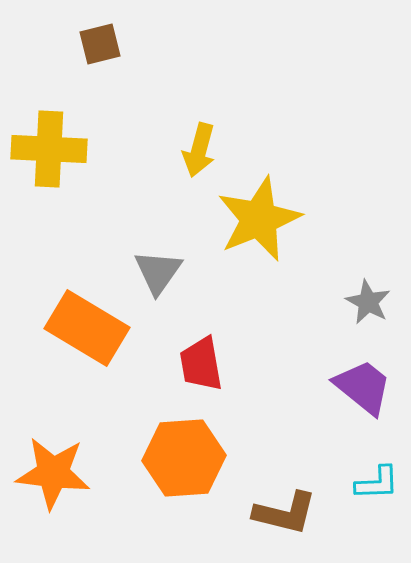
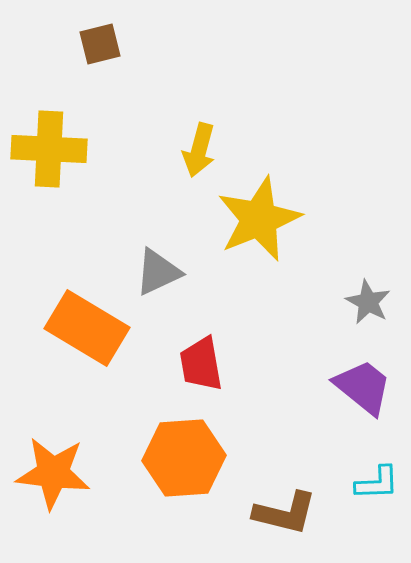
gray triangle: rotated 30 degrees clockwise
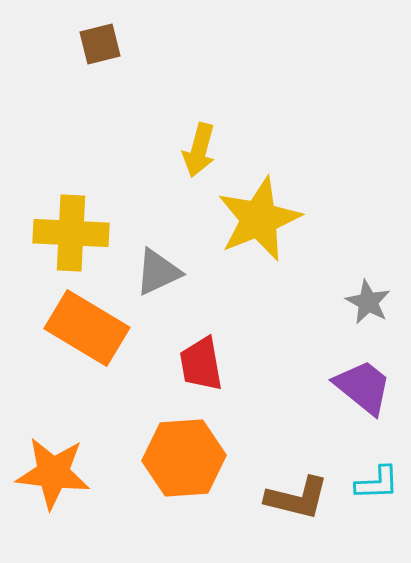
yellow cross: moved 22 px right, 84 px down
brown L-shape: moved 12 px right, 15 px up
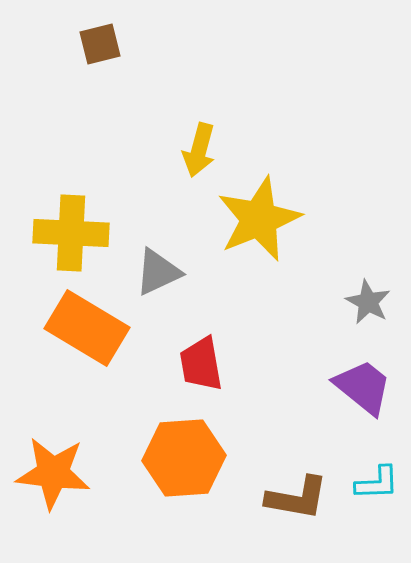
brown L-shape: rotated 4 degrees counterclockwise
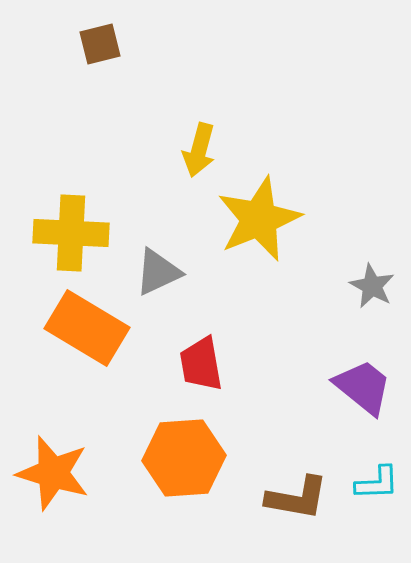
gray star: moved 4 px right, 16 px up
orange star: rotated 10 degrees clockwise
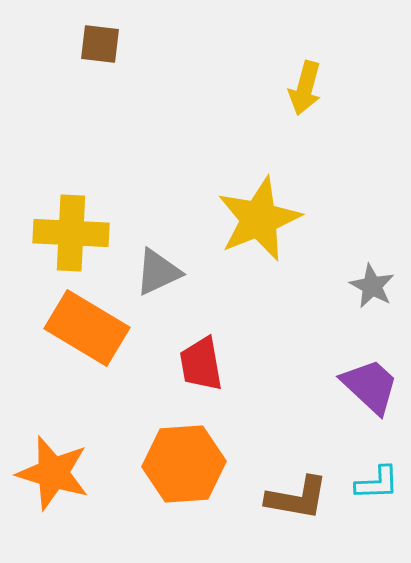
brown square: rotated 21 degrees clockwise
yellow arrow: moved 106 px right, 62 px up
purple trapezoid: moved 7 px right, 1 px up; rotated 4 degrees clockwise
orange hexagon: moved 6 px down
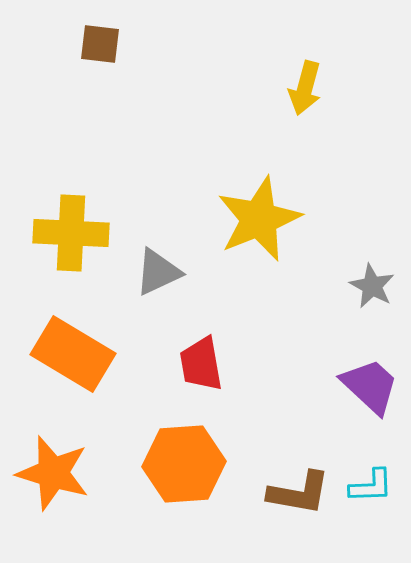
orange rectangle: moved 14 px left, 26 px down
cyan L-shape: moved 6 px left, 3 px down
brown L-shape: moved 2 px right, 5 px up
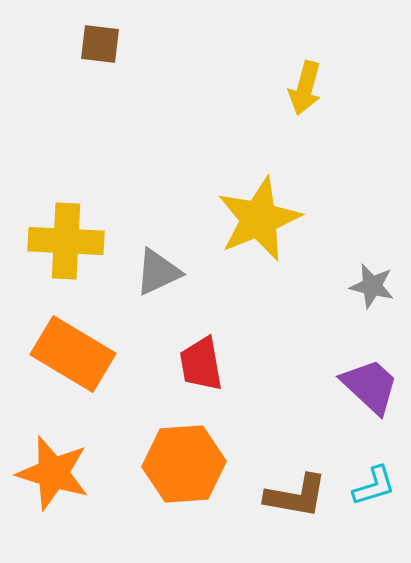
yellow cross: moved 5 px left, 8 px down
gray star: rotated 15 degrees counterclockwise
cyan L-shape: moved 3 px right; rotated 15 degrees counterclockwise
brown L-shape: moved 3 px left, 3 px down
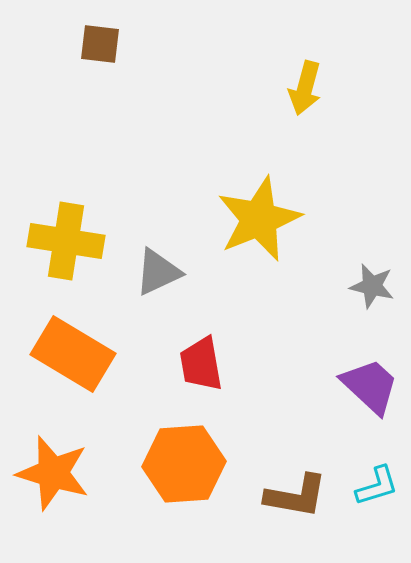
yellow cross: rotated 6 degrees clockwise
cyan L-shape: moved 3 px right
